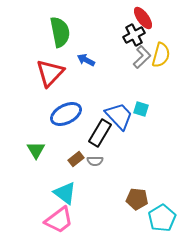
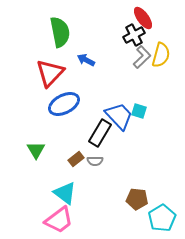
cyan square: moved 2 px left, 2 px down
blue ellipse: moved 2 px left, 10 px up
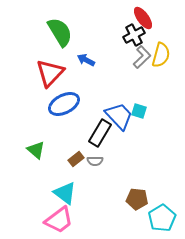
green semicircle: rotated 20 degrees counterclockwise
green triangle: rotated 18 degrees counterclockwise
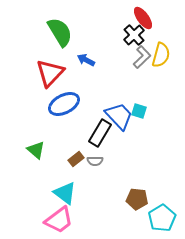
black cross: rotated 15 degrees counterclockwise
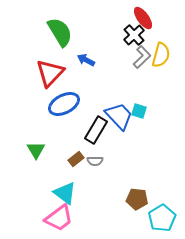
black rectangle: moved 4 px left, 3 px up
green triangle: rotated 18 degrees clockwise
pink trapezoid: moved 2 px up
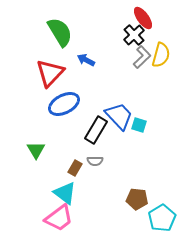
cyan square: moved 14 px down
brown rectangle: moved 1 px left, 9 px down; rotated 21 degrees counterclockwise
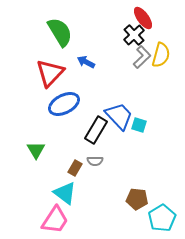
blue arrow: moved 2 px down
pink trapezoid: moved 4 px left, 2 px down; rotated 20 degrees counterclockwise
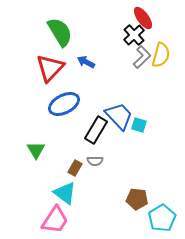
red triangle: moved 5 px up
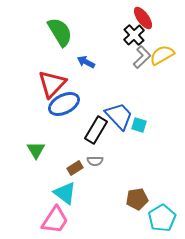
yellow semicircle: moved 1 px right; rotated 135 degrees counterclockwise
red triangle: moved 2 px right, 16 px down
brown rectangle: rotated 28 degrees clockwise
brown pentagon: rotated 15 degrees counterclockwise
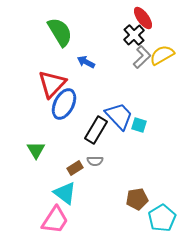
blue ellipse: rotated 36 degrees counterclockwise
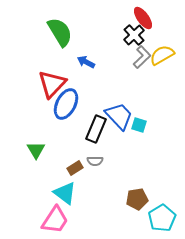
blue ellipse: moved 2 px right
black rectangle: moved 1 px up; rotated 8 degrees counterclockwise
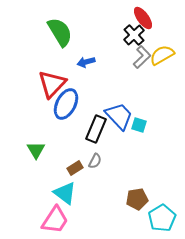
blue arrow: rotated 42 degrees counterclockwise
gray semicircle: rotated 63 degrees counterclockwise
